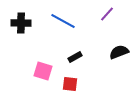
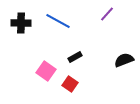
blue line: moved 5 px left
black semicircle: moved 5 px right, 8 px down
pink square: moved 3 px right; rotated 18 degrees clockwise
red square: rotated 28 degrees clockwise
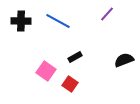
black cross: moved 2 px up
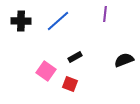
purple line: moved 2 px left; rotated 35 degrees counterclockwise
blue line: rotated 70 degrees counterclockwise
red square: rotated 14 degrees counterclockwise
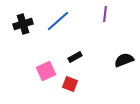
black cross: moved 2 px right, 3 px down; rotated 18 degrees counterclockwise
pink square: rotated 30 degrees clockwise
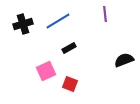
purple line: rotated 14 degrees counterclockwise
blue line: rotated 10 degrees clockwise
black rectangle: moved 6 px left, 9 px up
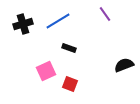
purple line: rotated 28 degrees counterclockwise
black rectangle: rotated 48 degrees clockwise
black semicircle: moved 5 px down
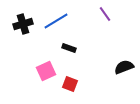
blue line: moved 2 px left
black semicircle: moved 2 px down
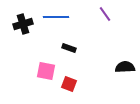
blue line: moved 4 px up; rotated 30 degrees clockwise
black semicircle: moved 1 px right; rotated 18 degrees clockwise
pink square: rotated 36 degrees clockwise
red square: moved 1 px left
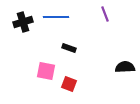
purple line: rotated 14 degrees clockwise
black cross: moved 2 px up
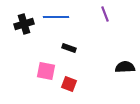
black cross: moved 1 px right, 2 px down
